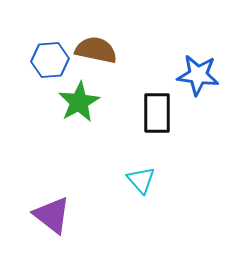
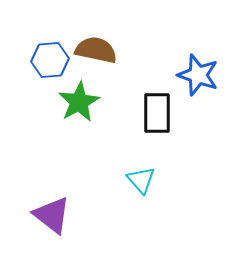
blue star: rotated 12 degrees clockwise
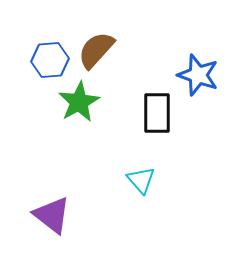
brown semicircle: rotated 60 degrees counterclockwise
